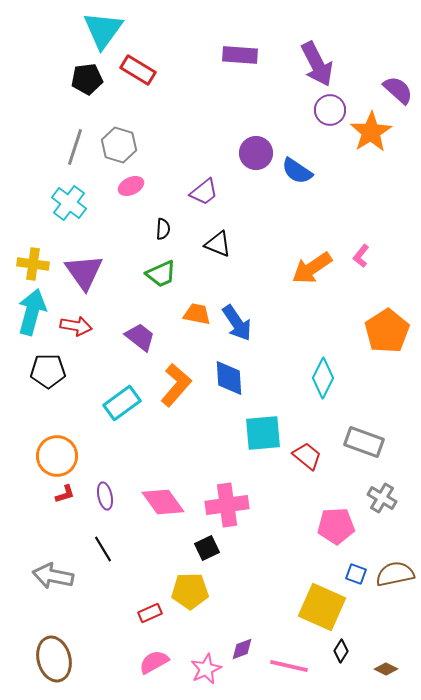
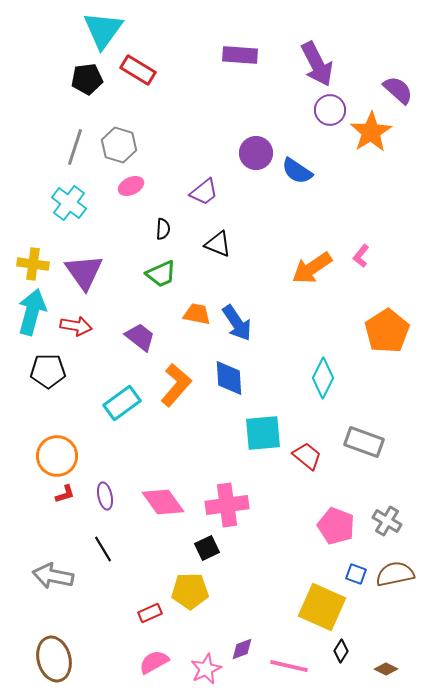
gray cross at (382, 498): moved 5 px right, 23 px down
pink pentagon at (336, 526): rotated 24 degrees clockwise
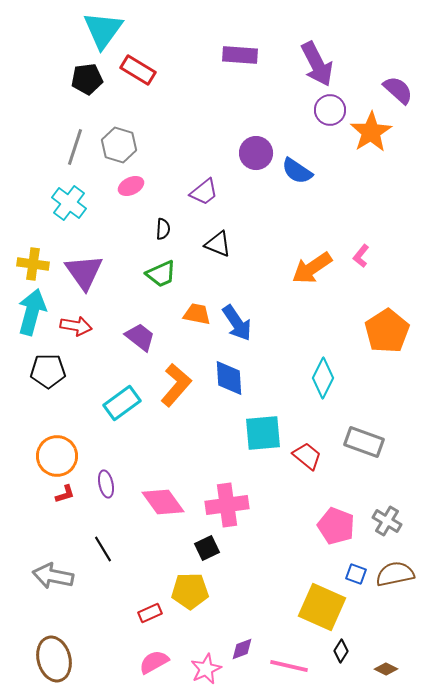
purple ellipse at (105, 496): moved 1 px right, 12 px up
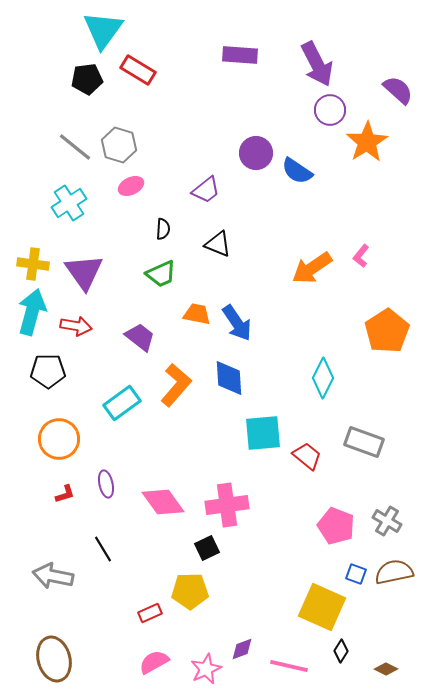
orange star at (371, 132): moved 4 px left, 10 px down
gray line at (75, 147): rotated 69 degrees counterclockwise
purple trapezoid at (204, 192): moved 2 px right, 2 px up
cyan cross at (69, 203): rotated 20 degrees clockwise
orange circle at (57, 456): moved 2 px right, 17 px up
brown semicircle at (395, 574): moved 1 px left, 2 px up
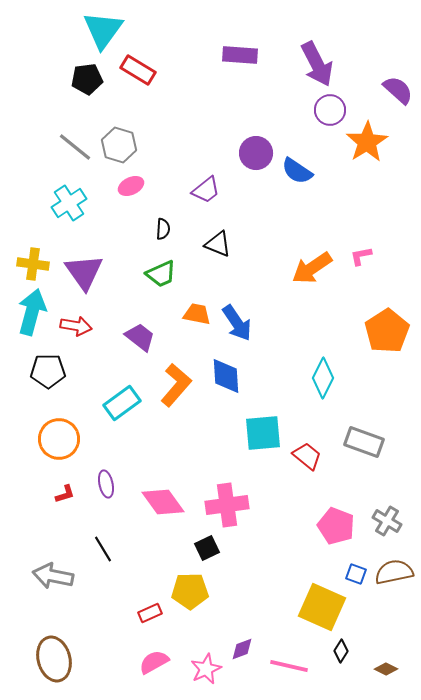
pink L-shape at (361, 256): rotated 40 degrees clockwise
blue diamond at (229, 378): moved 3 px left, 2 px up
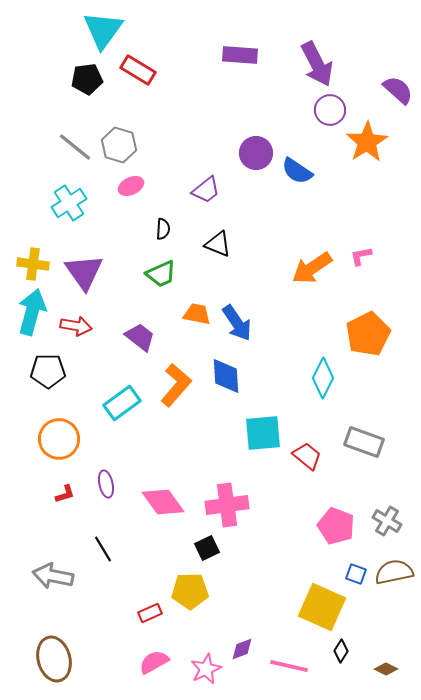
orange pentagon at (387, 331): moved 19 px left, 3 px down; rotated 6 degrees clockwise
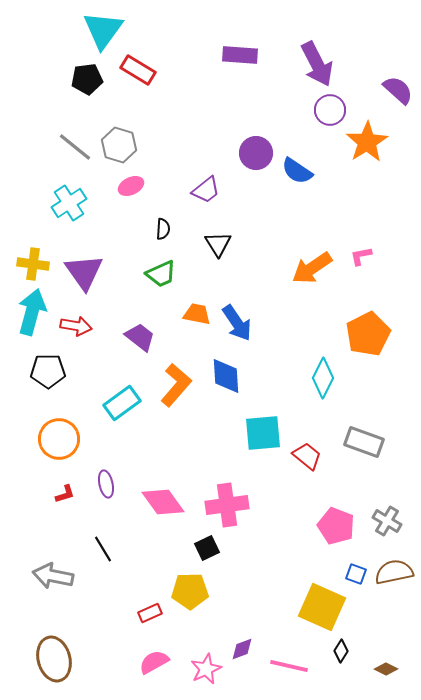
black triangle at (218, 244): rotated 36 degrees clockwise
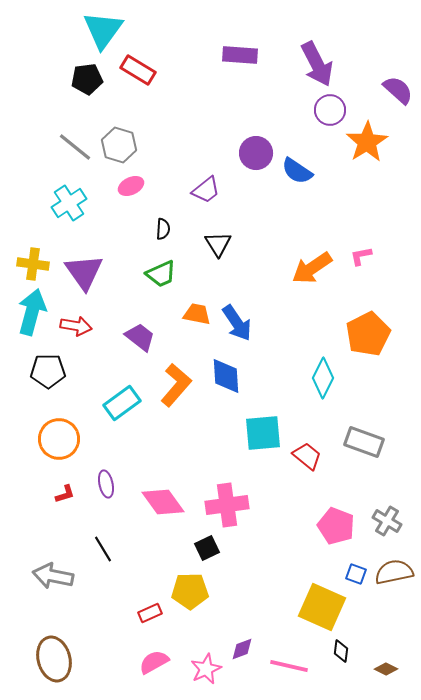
black diamond at (341, 651): rotated 25 degrees counterclockwise
